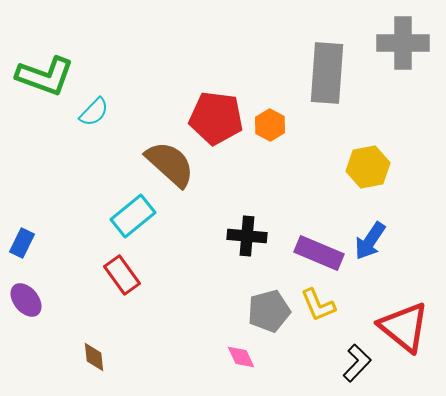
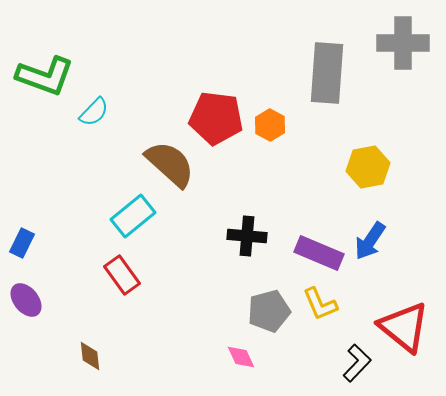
yellow L-shape: moved 2 px right, 1 px up
brown diamond: moved 4 px left, 1 px up
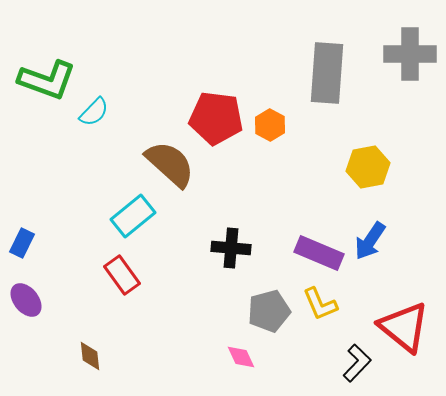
gray cross: moved 7 px right, 11 px down
green L-shape: moved 2 px right, 4 px down
black cross: moved 16 px left, 12 px down
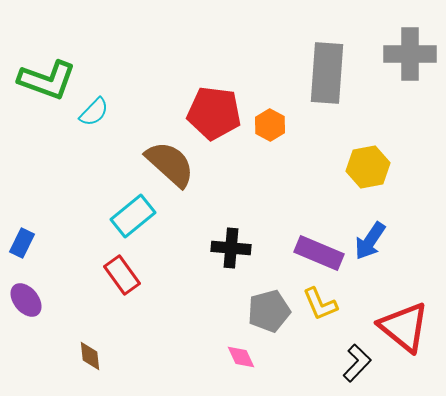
red pentagon: moved 2 px left, 5 px up
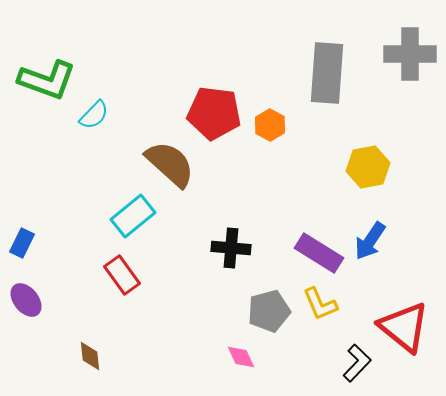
cyan semicircle: moved 3 px down
purple rectangle: rotated 9 degrees clockwise
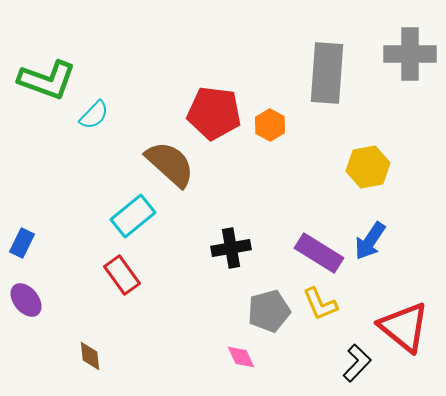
black cross: rotated 15 degrees counterclockwise
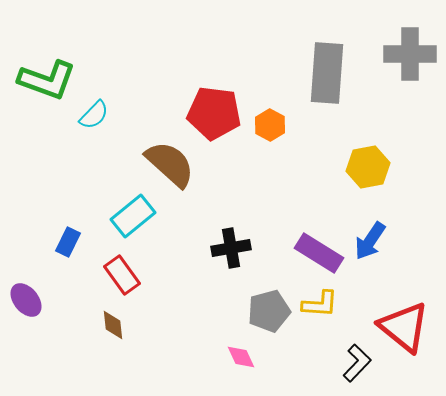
blue rectangle: moved 46 px right, 1 px up
yellow L-shape: rotated 63 degrees counterclockwise
brown diamond: moved 23 px right, 31 px up
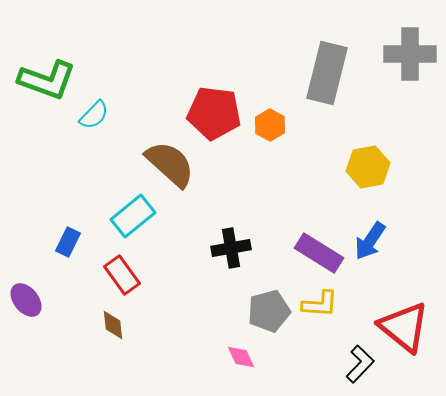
gray rectangle: rotated 10 degrees clockwise
black L-shape: moved 3 px right, 1 px down
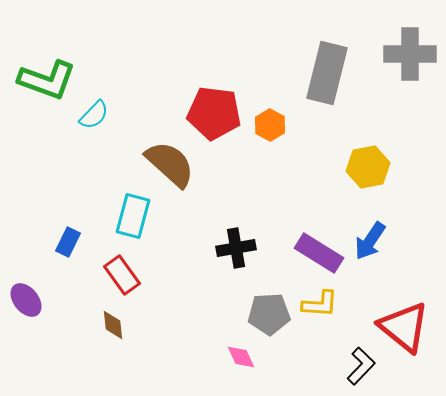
cyan rectangle: rotated 36 degrees counterclockwise
black cross: moved 5 px right
gray pentagon: moved 3 px down; rotated 12 degrees clockwise
black L-shape: moved 1 px right, 2 px down
